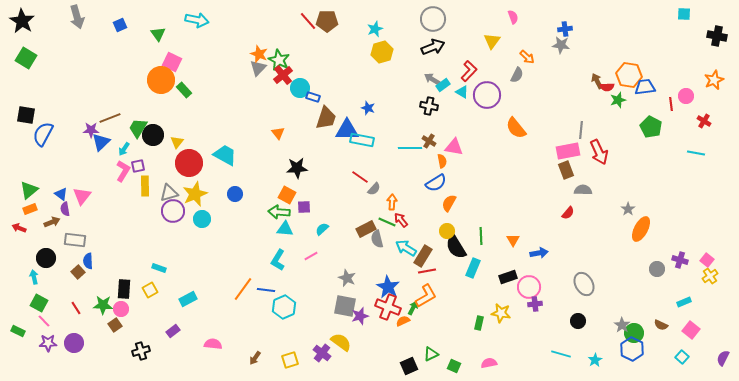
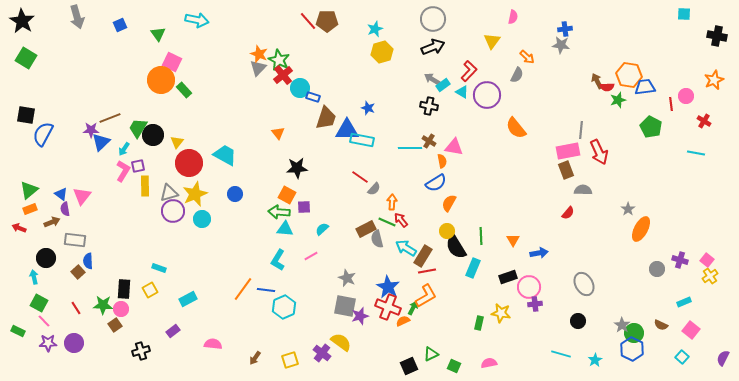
pink semicircle at (513, 17): rotated 32 degrees clockwise
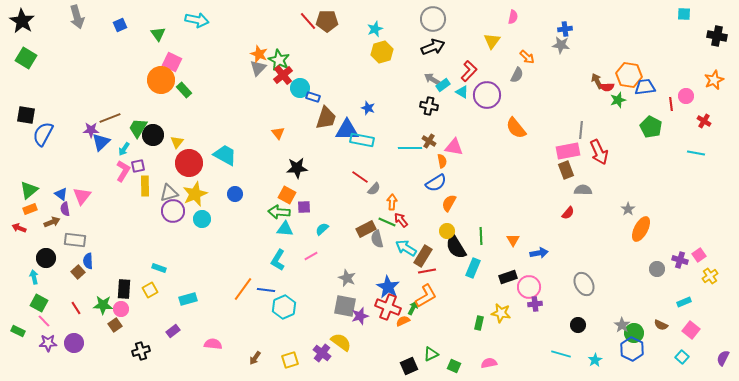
pink square at (707, 260): moved 8 px left, 5 px up; rotated 16 degrees clockwise
cyan rectangle at (188, 299): rotated 12 degrees clockwise
black circle at (578, 321): moved 4 px down
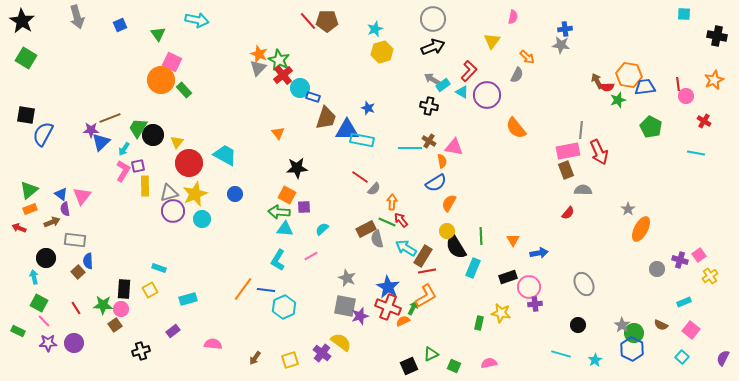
red line at (671, 104): moved 7 px right, 20 px up
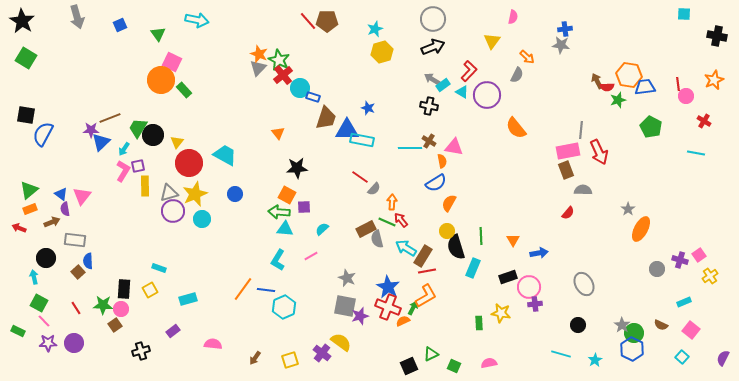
black semicircle at (456, 247): rotated 15 degrees clockwise
green rectangle at (479, 323): rotated 16 degrees counterclockwise
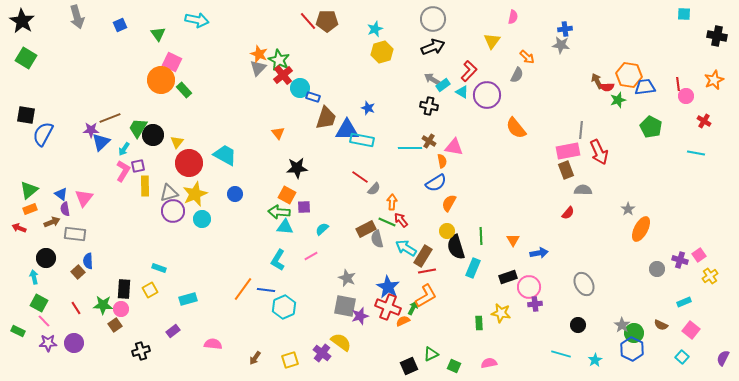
pink triangle at (82, 196): moved 2 px right, 2 px down
cyan triangle at (285, 229): moved 2 px up
gray rectangle at (75, 240): moved 6 px up
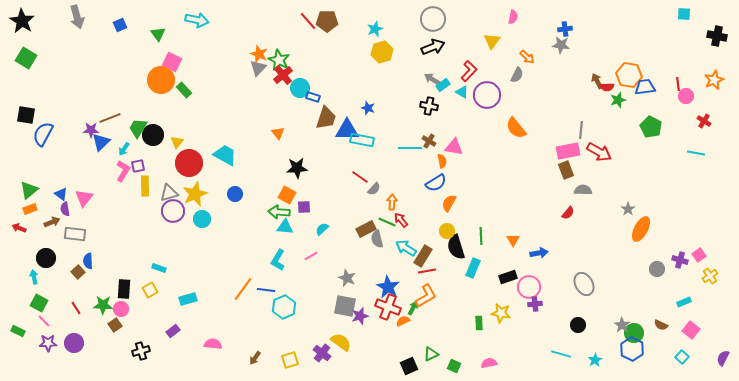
red arrow at (599, 152): rotated 35 degrees counterclockwise
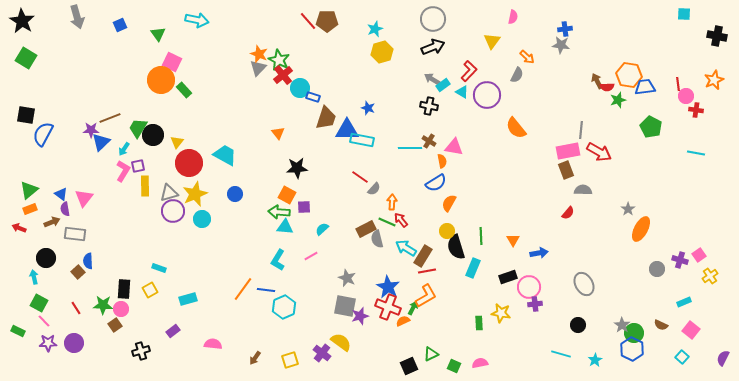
red cross at (704, 121): moved 8 px left, 11 px up; rotated 24 degrees counterclockwise
pink semicircle at (489, 363): moved 9 px left
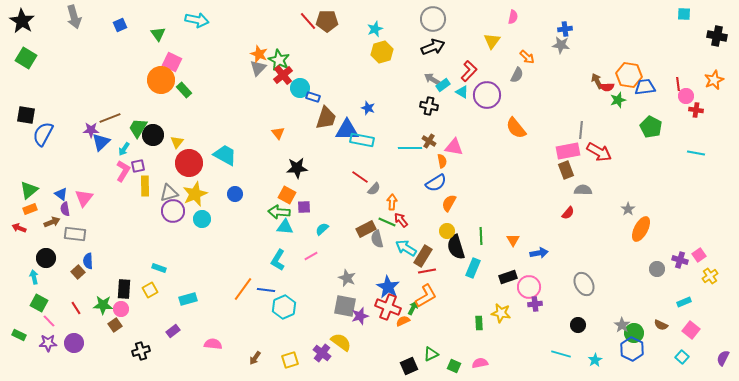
gray arrow at (77, 17): moved 3 px left
pink line at (44, 321): moved 5 px right
green rectangle at (18, 331): moved 1 px right, 4 px down
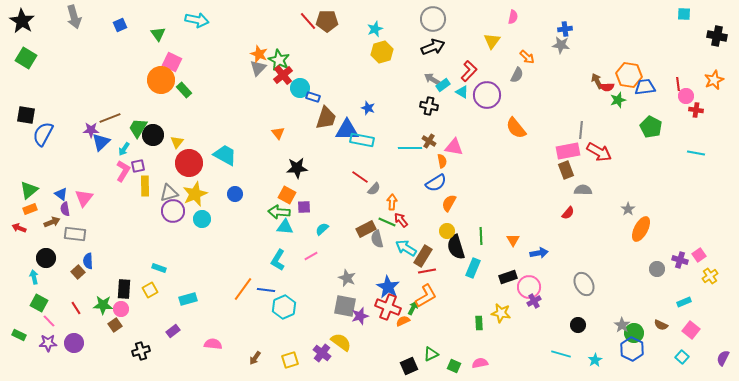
purple cross at (535, 304): moved 1 px left, 3 px up; rotated 24 degrees counterclockwise
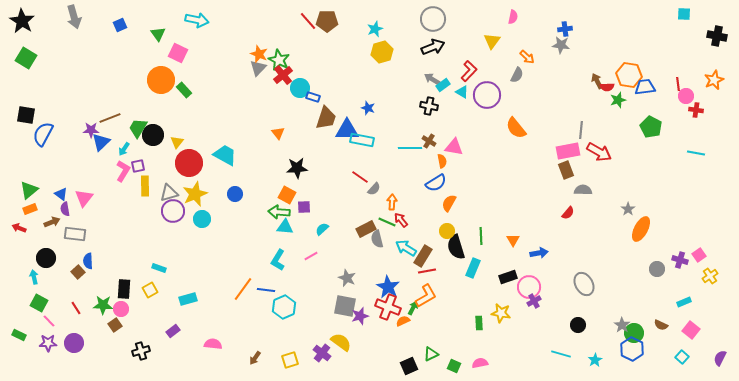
pink square at (172, 62): moved 6 px right, 9 px up
purple semicircle at (723, 358): moved 3 px left
